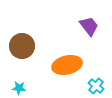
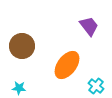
orange ellipse: rotated 40 degrees counterclockwise
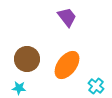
purple trapezoid: moved 22 px left, 9 px up
brown circle: moved 5 px right, 13 px down
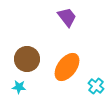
orange ellipse: moved 2 px down
cyan star: moved 1 px up
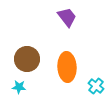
orange ellipse: rotated 40 degrees counterclockwise
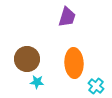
purple trapezoid: rotated 55 degrees clockwise
orange ellipse: moved 7 px right, 4 px up
cyan star: moved 18 px right, 5 px up
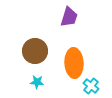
purple trapezoid: moved 2 px right
brown circle: moved 8 px right, 8 px up
cyan cross: moved 5 px left
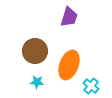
orange ellipse: moved 5 px left, 2 px down; rotated 24 degrees clockwise
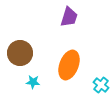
brown circle: moved 15 px left, 2 px down
cyan star: moved 4 px left
cyan cross: moved 10 px right, 1 px up
